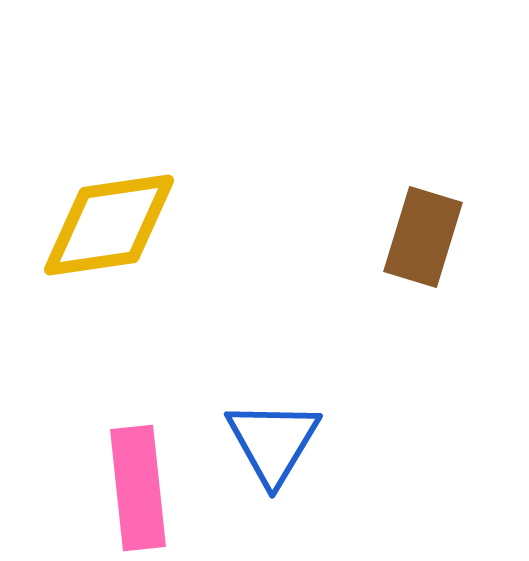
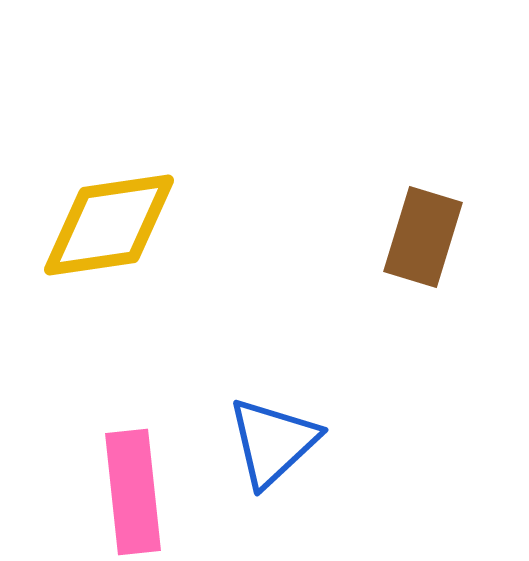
blue triangle: rotated 16 degrees clockwise
pink rectangle: moved 5 px left, 4 px down
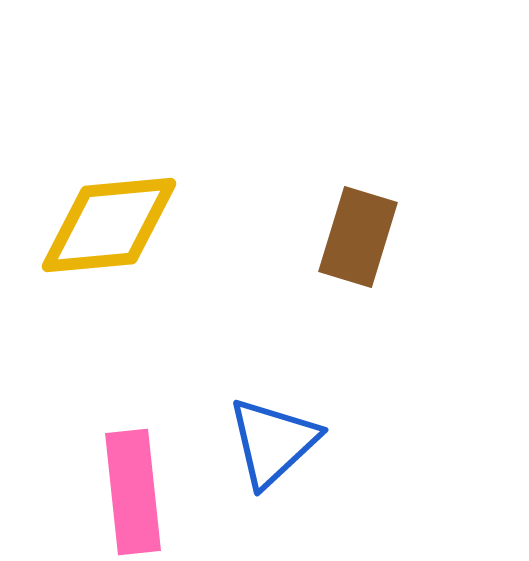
yellow diamond: rotated 3 degrees clockwise
brown rectangle: moved 65 px left
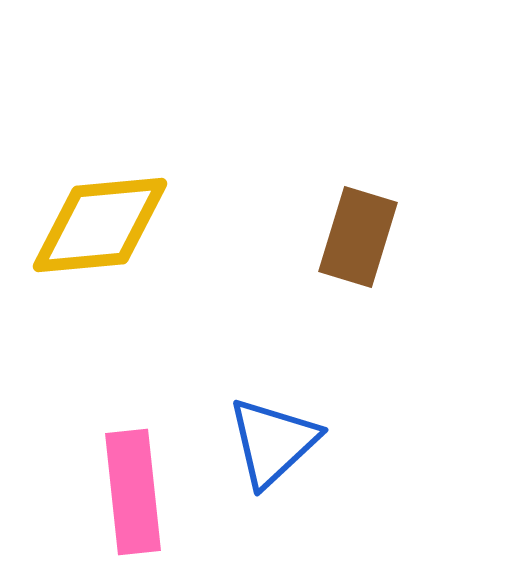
yellow diamond: moved 9 px left
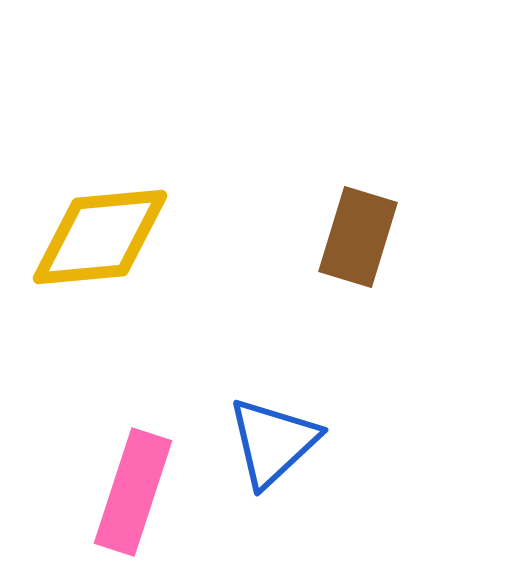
yellow diamond: moved 12 px down
pink rectangle: rotated 24 degrees clockwise
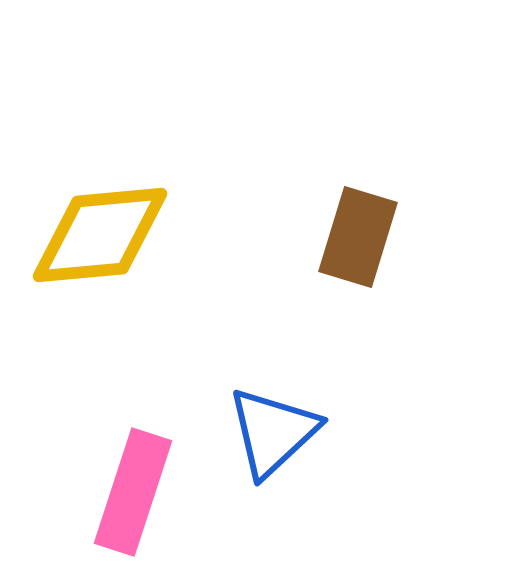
yellow diamond: moved 2 px up
blue triangle: moved 10 px up
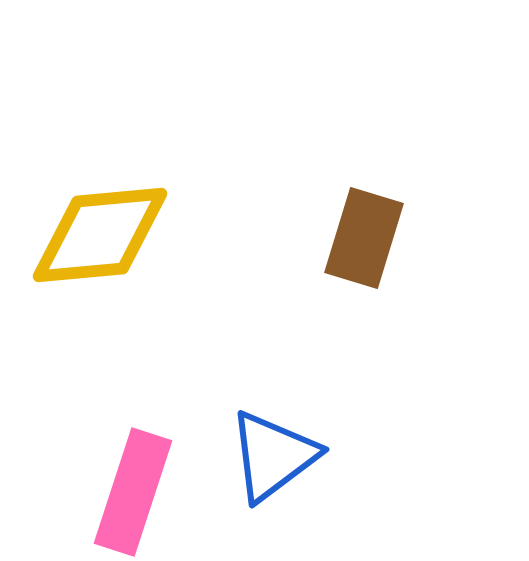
brown rectangle: moved 6 px right, 1 px down
blue triangle: moved 24 px down; rotated 6 degrees clockwise
